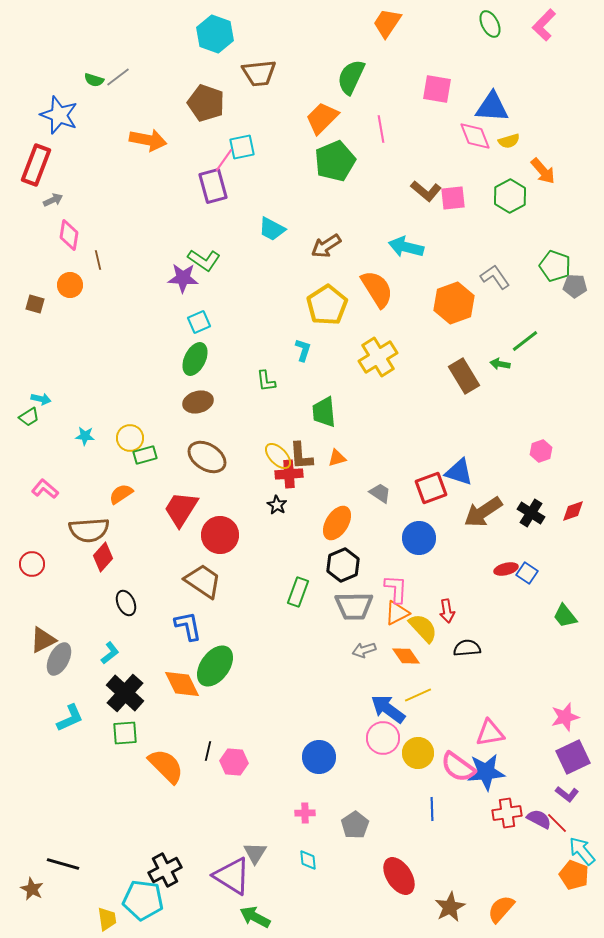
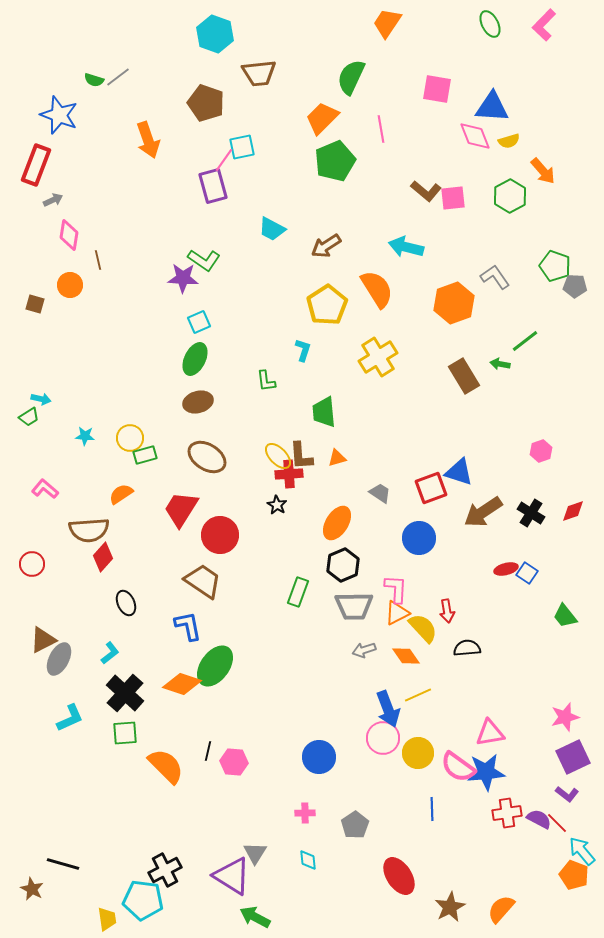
orange arrow at (148, 140): rotated 60 degrees clockwise
orange diamond at (182, 684): rotated 45 degrees counterclockwise
blue arrow at (388, 709): rotated 147 degrees counterclockwise
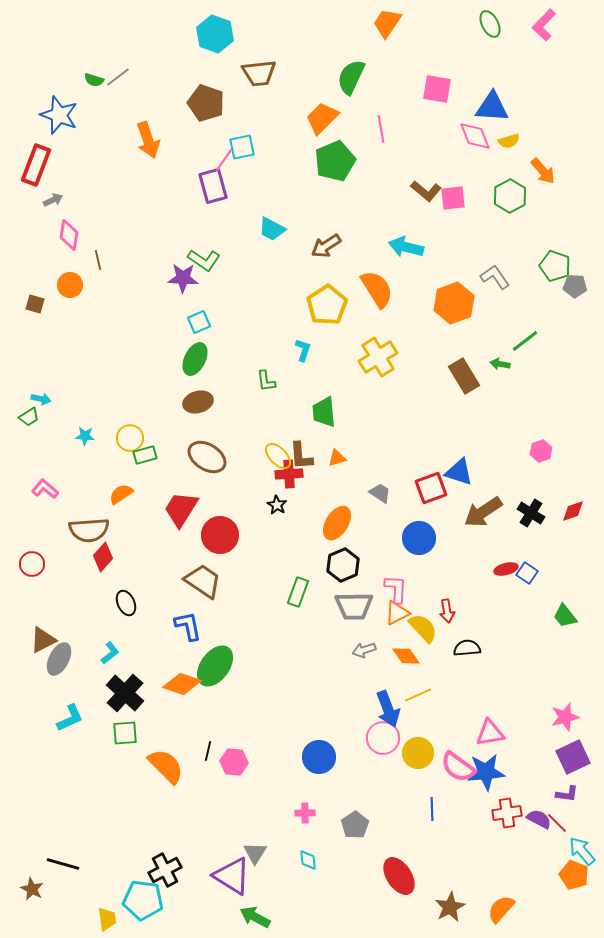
purple L-shape at (567, 794): rotated 30 degrees counterclockwise
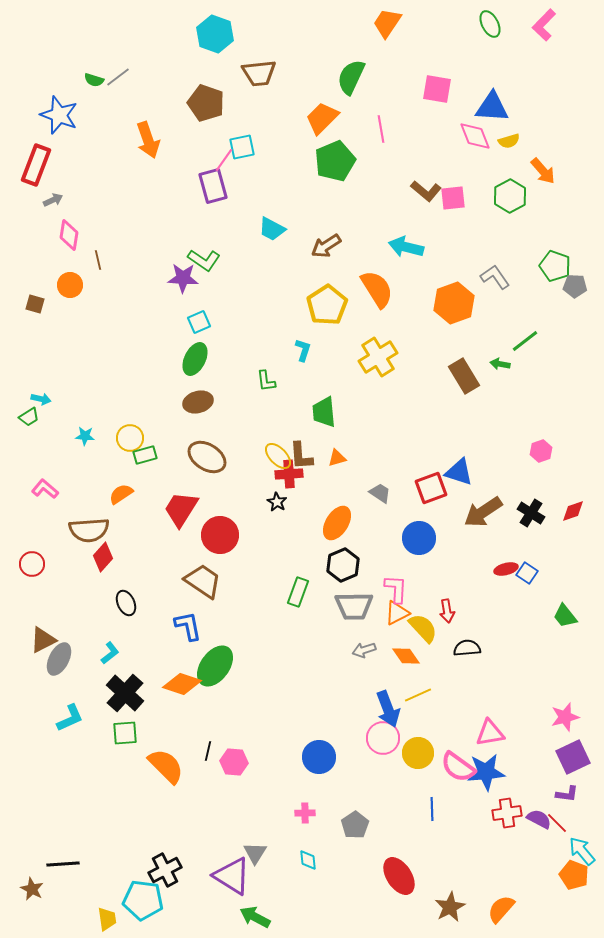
black star at (277, 505): moved 3 px up
black line at (63, 864): rotated 20 degrees counterclockwise
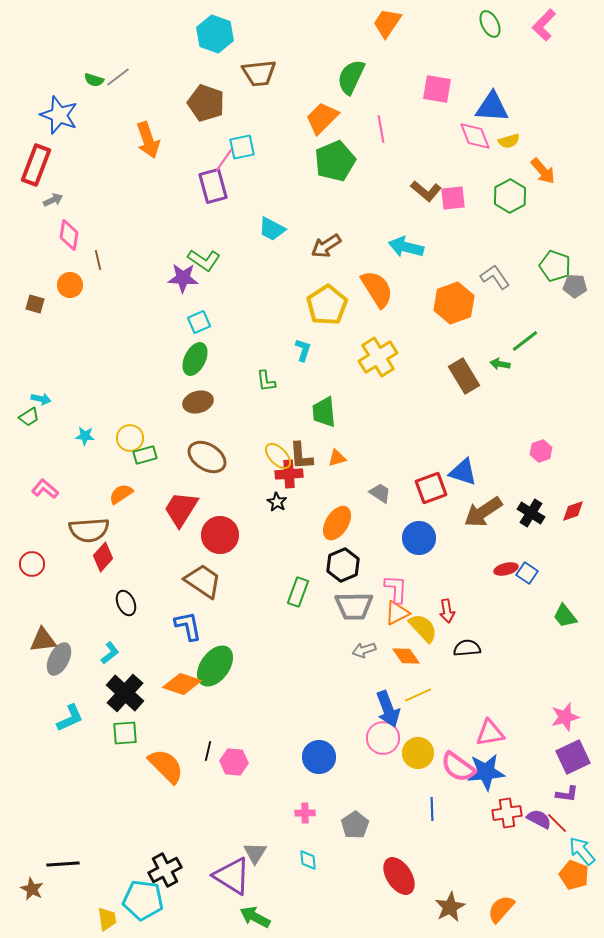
blue triangle at (459, 472): moved 4 px right
brown triangle at (43, 640): rotated 20 degrees clockwise
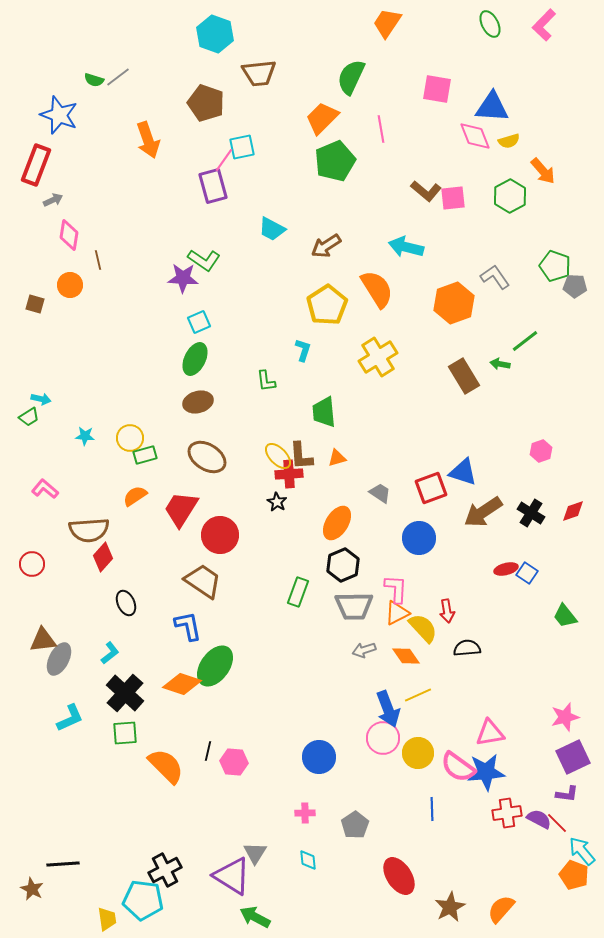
orange semicircle at (121, 494): moved 14 px right, 2 px down
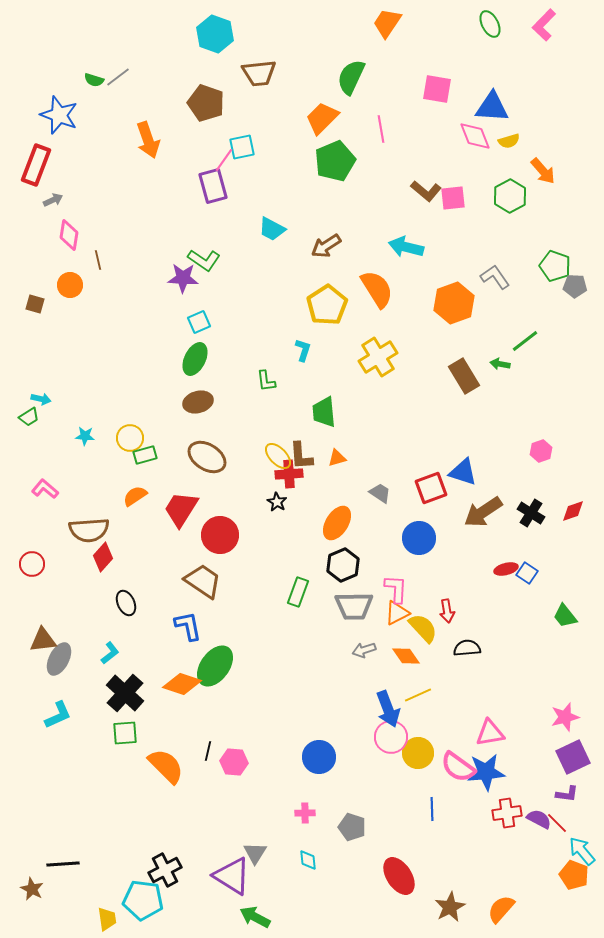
cyan L-shape at (70, 718): moved 12 px left, 3 px up
pink circle at (383, 738): moved 8 px right, 1 px up
gray pentagon at (355, 825): moved 3 px left, 2 px down; rotated 20 degrees counterclockwise
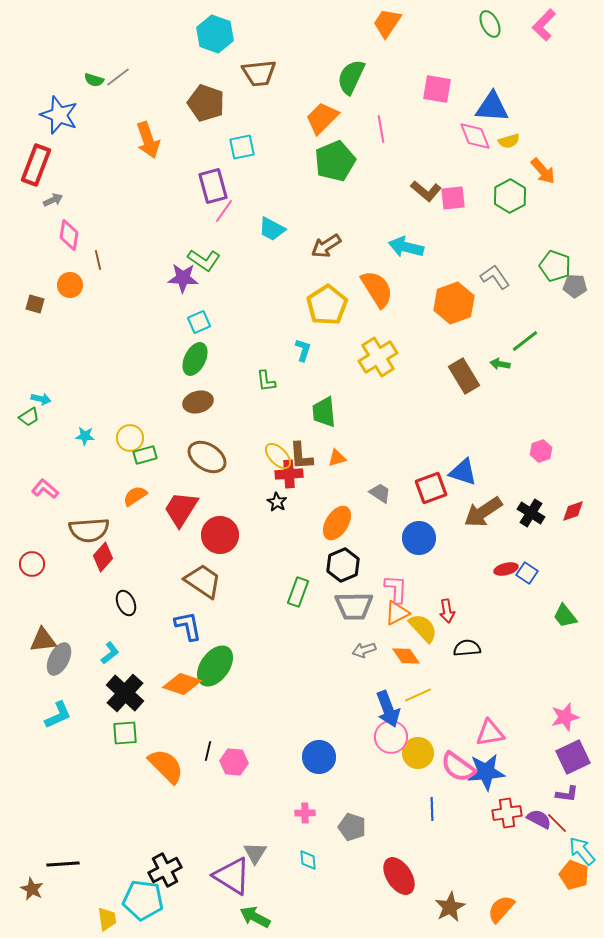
pink line at (224, 160): moved 51 px down
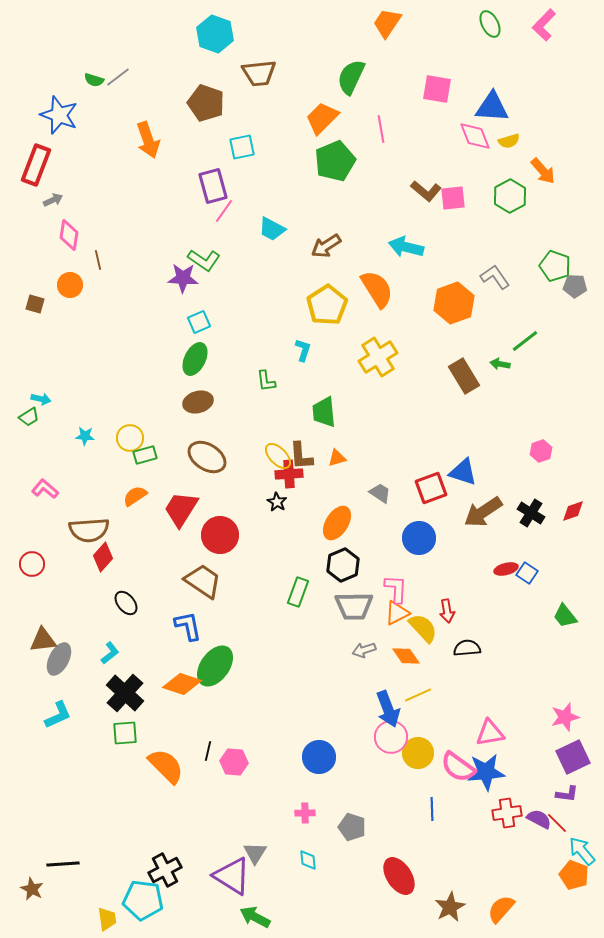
black ellipse at (126, 603): rotated 15 degrees counterclockwise
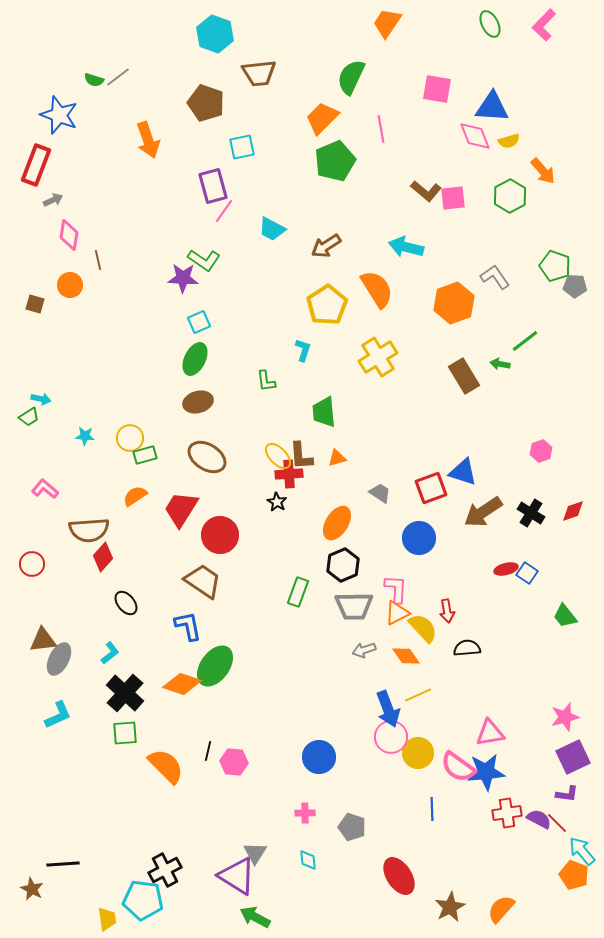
purple triangle at (232, 876): moved 5 px right
